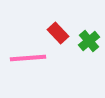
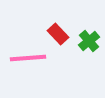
red rectangle: moved 1 px down
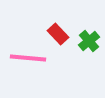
pink line: rotated 9 degrees clockwise
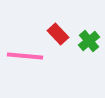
pink line: moved 3 px left, 2 px up
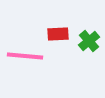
red rectangle: rotated 50 degrees counterclockwise
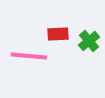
pink line: moved 4 px right
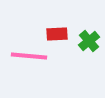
red rectangle: moved 1 px left
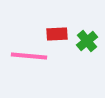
green cross: moved 2 px left
